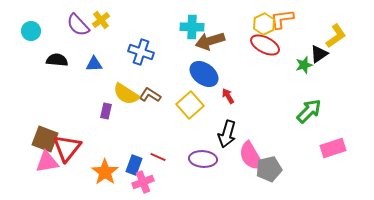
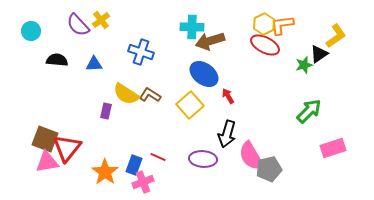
orange L-shape: moved 6 px down
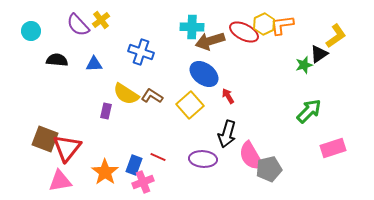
red ellipse: moved 21 px left, 13 px up
brown L-shape: moved 2 px right, 1 px down
pink triangle: moved 13 px right, 19 px down
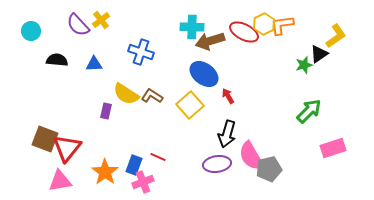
purple ellipse: moved 14 px right, 5 px down; rotated 12 degrees counterclockwise
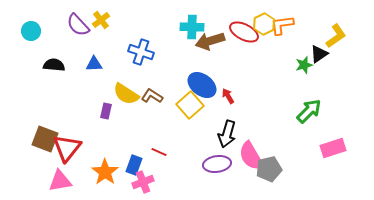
black semicircle: moved 3 px left, 5 px down
blue ellipse: moved 2 px left, 11 px down
red line: moved 1 px right, 5 px up
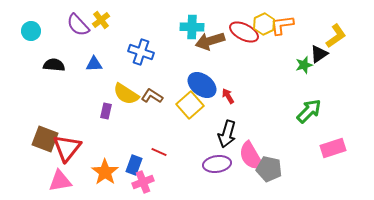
gray pentagon: rotated 25 degrees clockwise
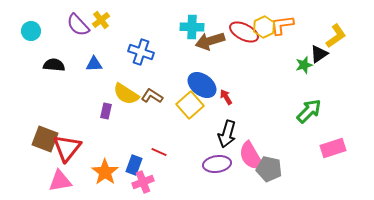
yellow hexagon: moved 3 px down
red arrow: moved 2 px left, 1 px down
